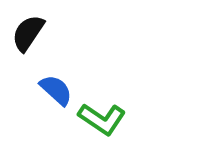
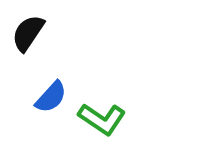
blue semicircle: moved 5 px left, 7 px down; rotated 90 degrees clockwise
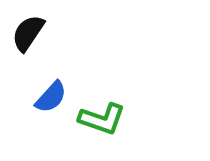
green L-shape: rotated 15 degrees counterclockwise
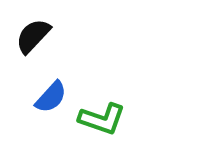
black semicircle: moved 5 px right, 3 px down; rotated 9 degrees clockwise
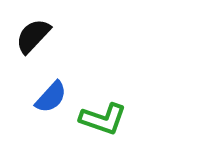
green L-shape: moved 1 px right
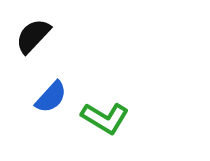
green L-shape: moved 2 px right, 1 px up; rotated 12 degrees clockwise
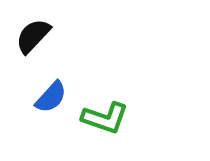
green L-shape: rotated 12 degrees counterclockwise
